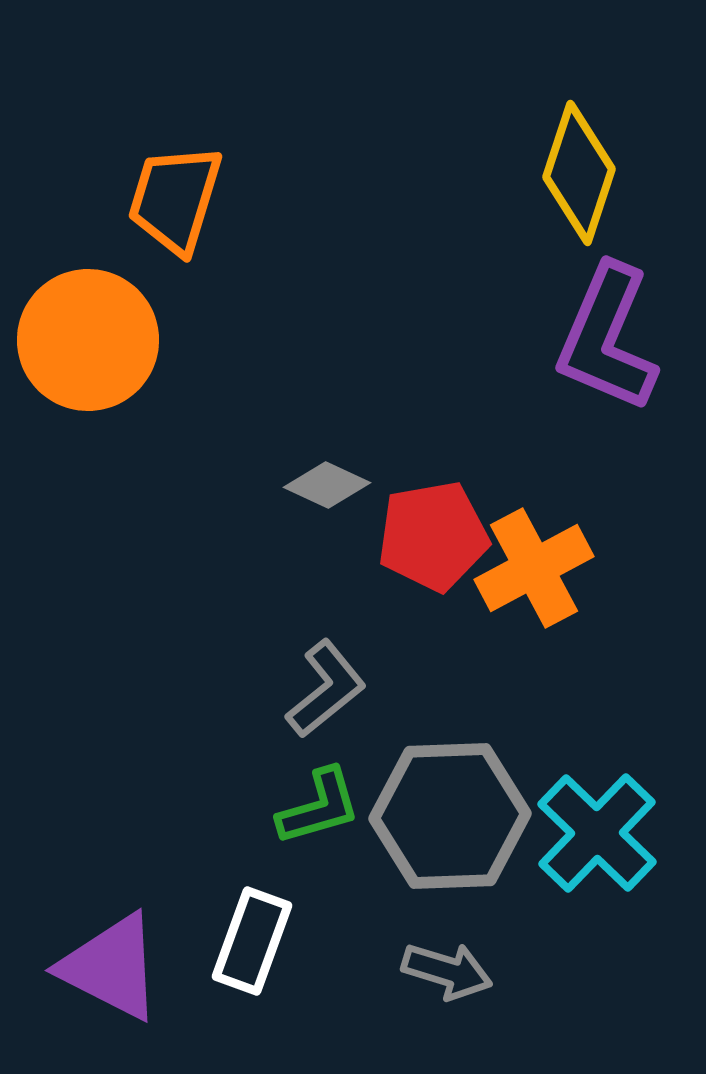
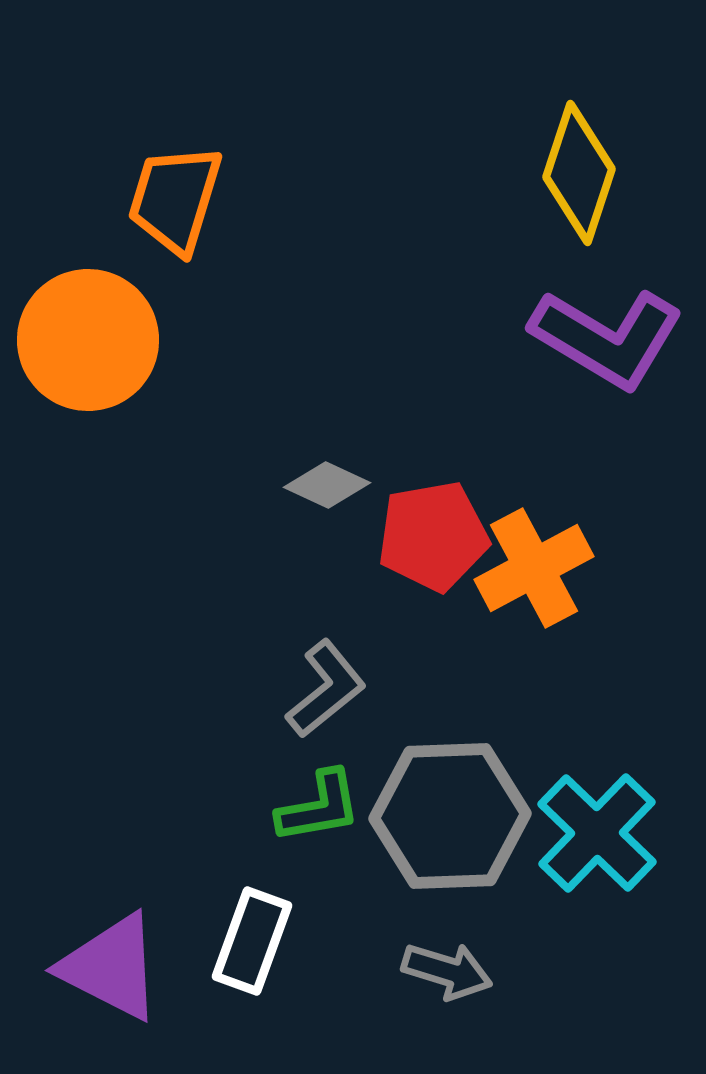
purple L-shape: rotated 82 degrees counterclockwise
green L-shape: rotated 6 degrees clockwise
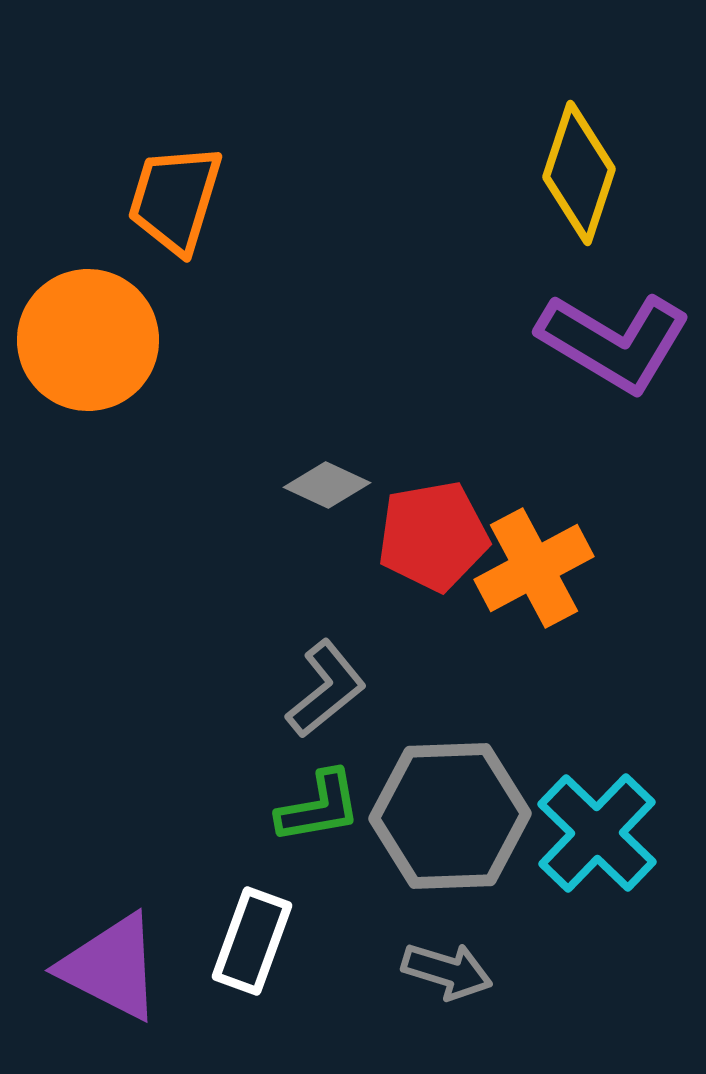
purple L-shape: moved 7 px right, 4 px down
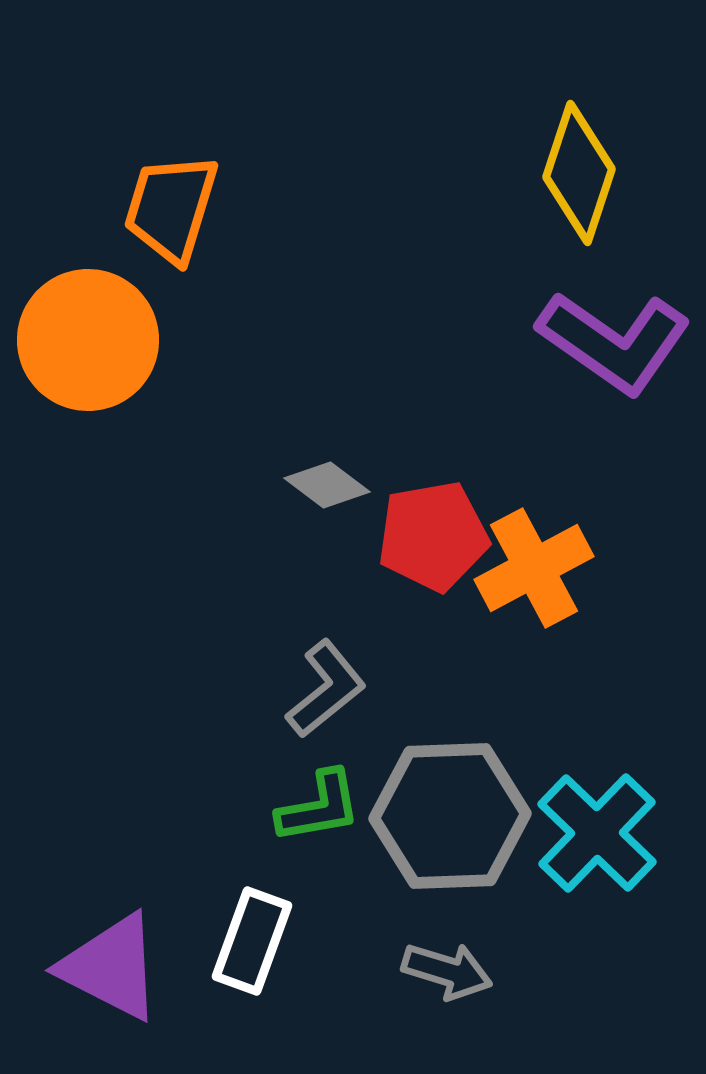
orange trapezoid: moved 4 px left, 9 px down
purple L-shape: rotated 4 degrees clockwise
gray diamond: rotated 12 degrees clockwise
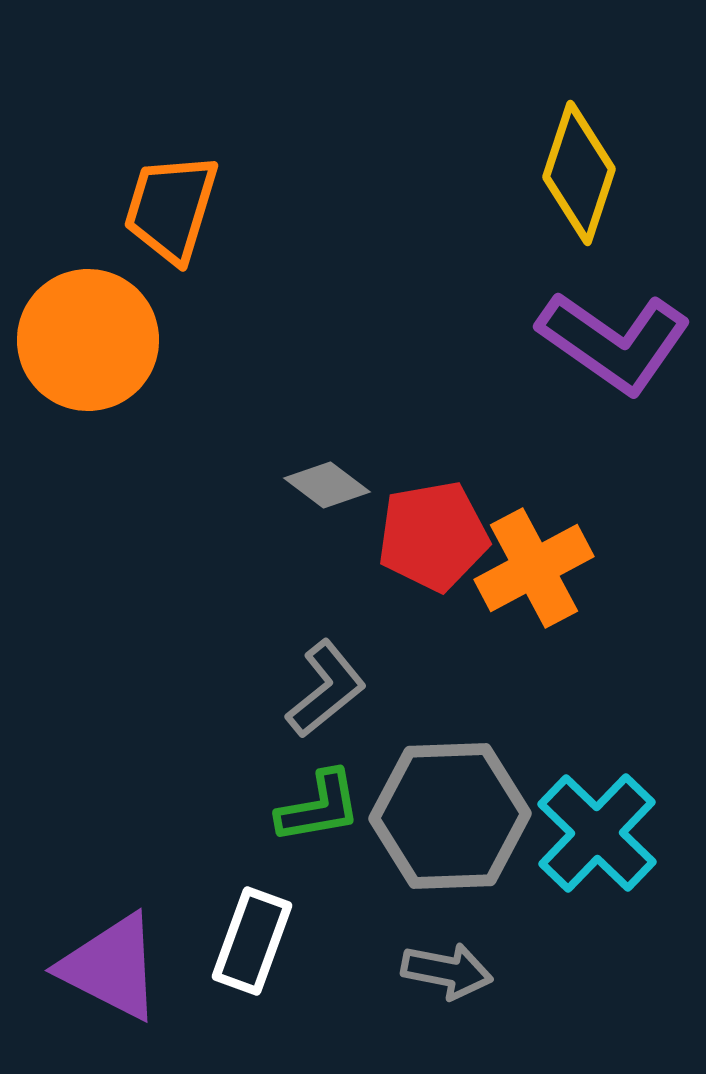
gray arrow: rotated 6 degrees counterclockwise
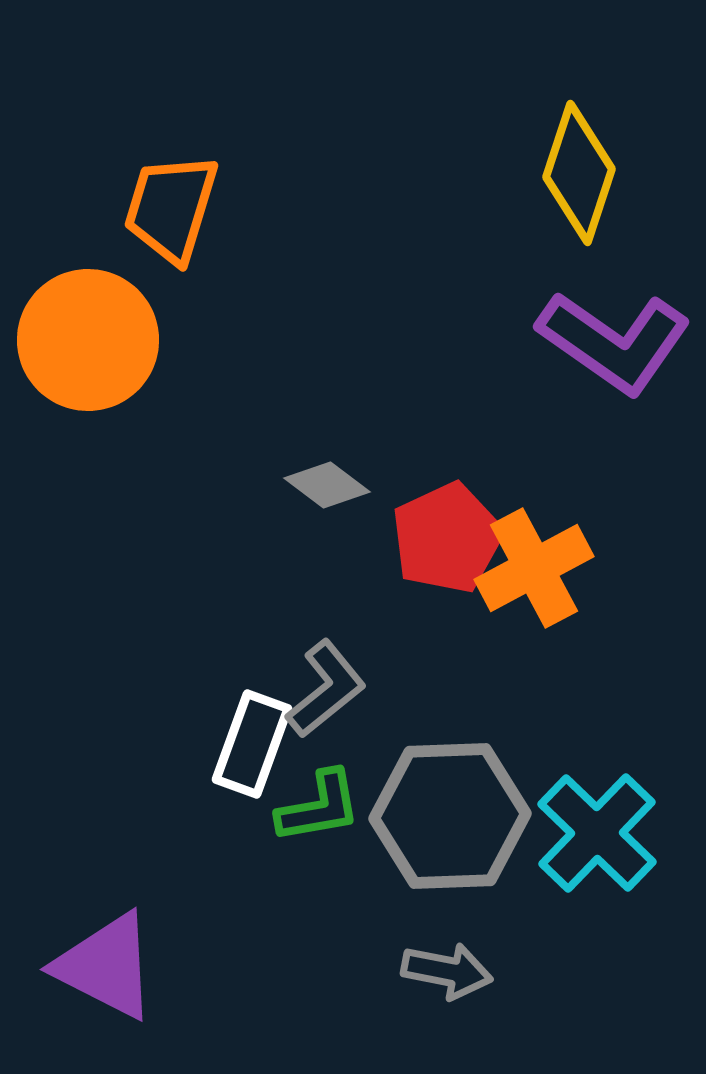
red pentagon: moved 14 px right, 2 px down; rotated 15 degrees counterclockwise
white rectangle: moved 197 px up
purple triangle: moved 5 px left, 1 px up
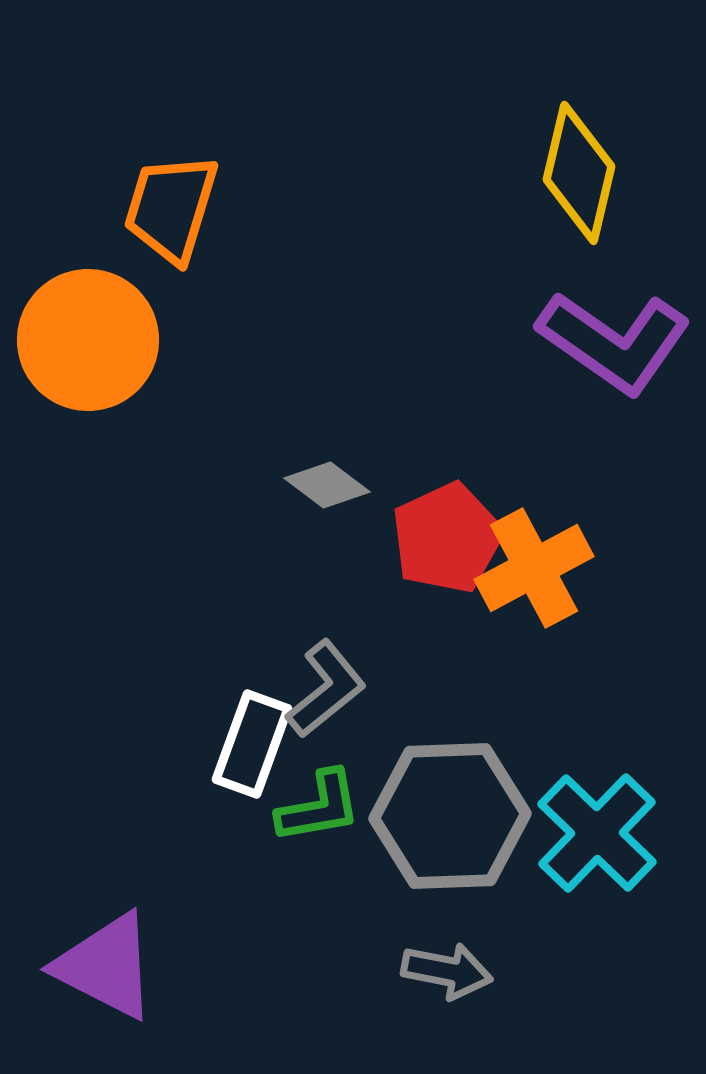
yellow diamond: rotated 5 degrees counterclockwise
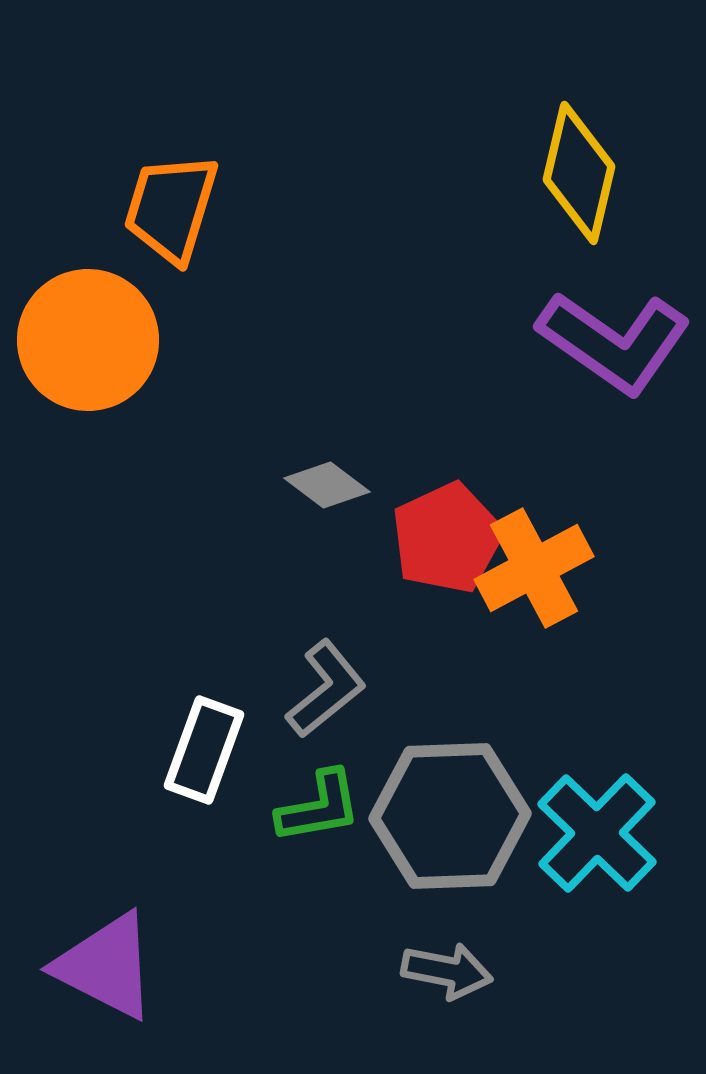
white rectangle: moved 48 px left, 6 px down
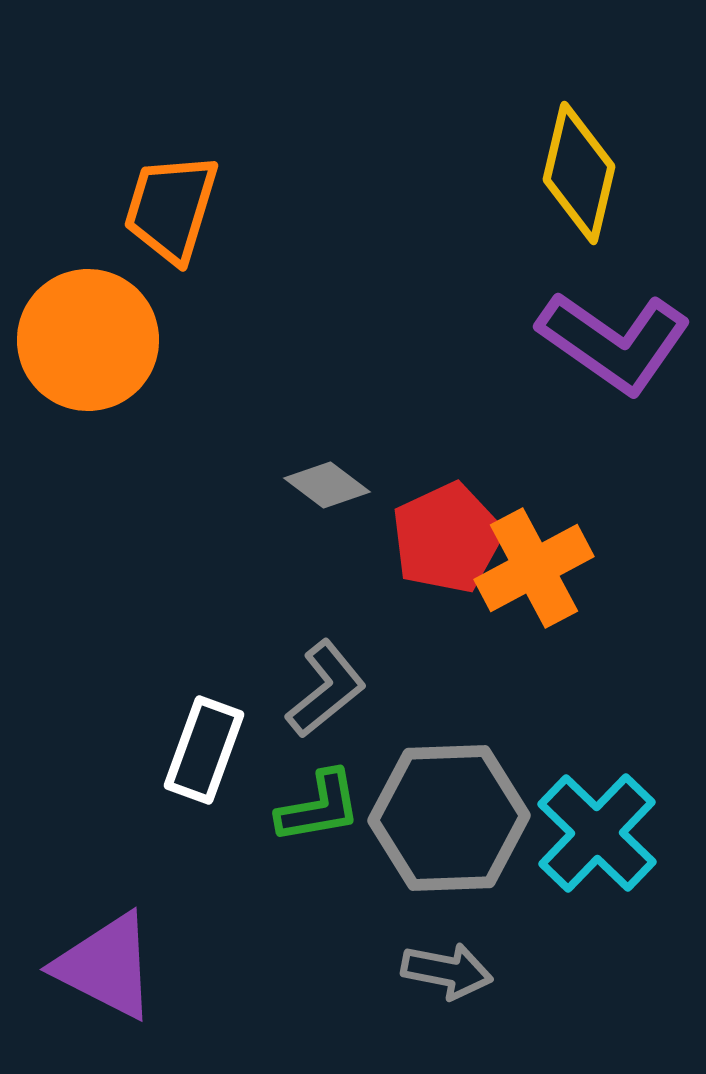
gray hexagon: moved 1 px left, 2 px down
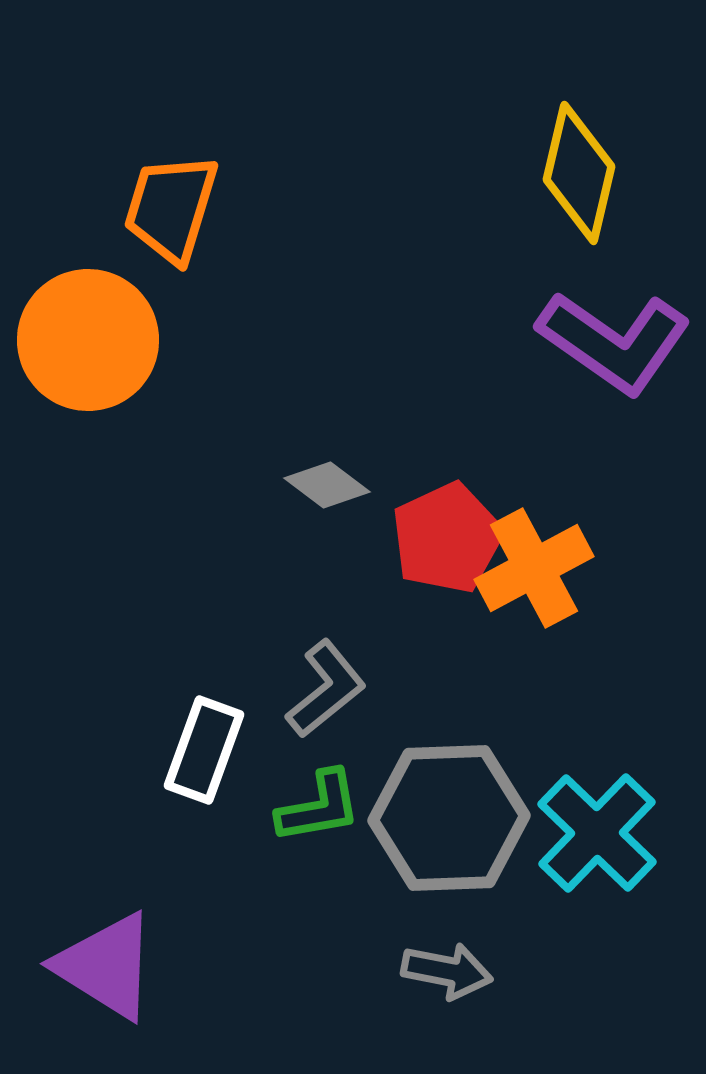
purple triangle: rotated 5 degrees clockwise
